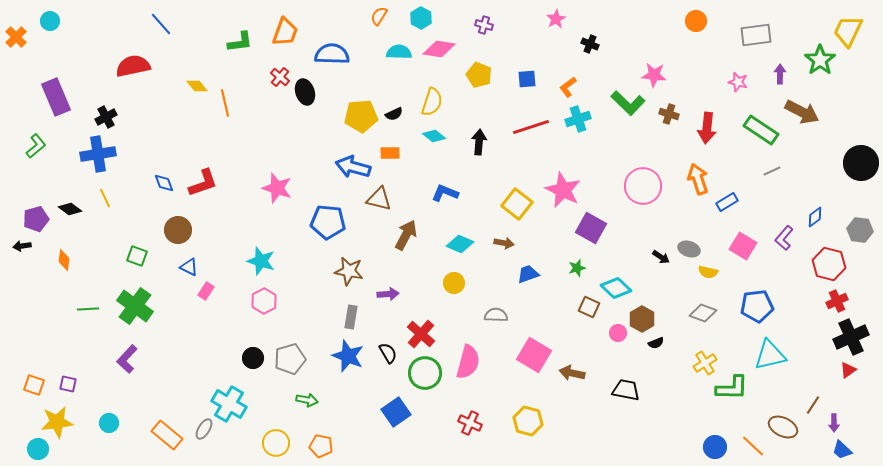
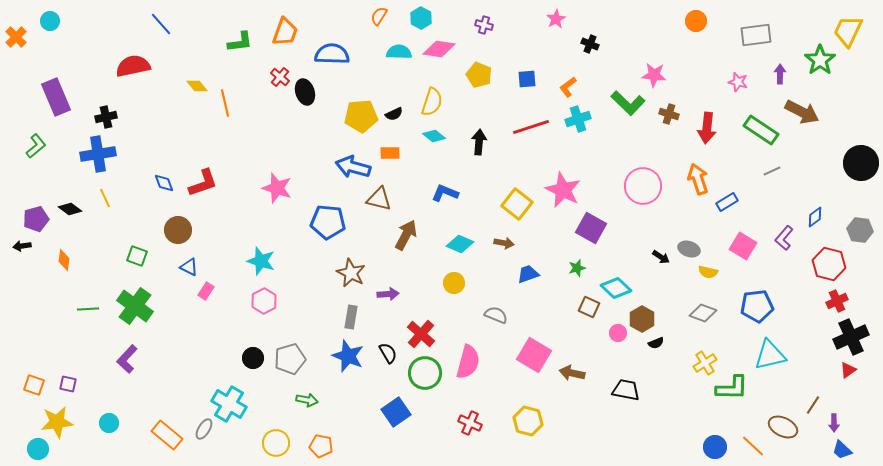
black cross at (106, 117): rotated 15 degrees clockwise
brown star at (349, 271): moved 2 px right, 2 px down; rotated 16 degrees clockwise
gray semicircle at (496, 315): rotated 20 degrees clockwise
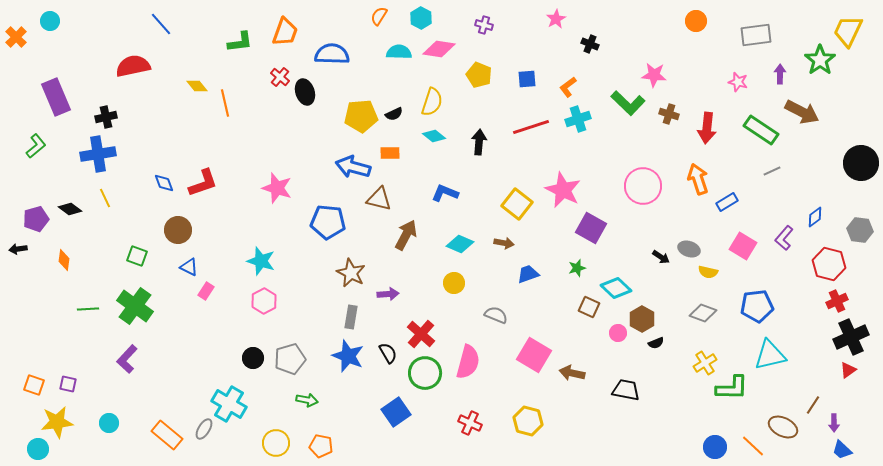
black arrow at (22, 246): moved 4 px left, 3 px down
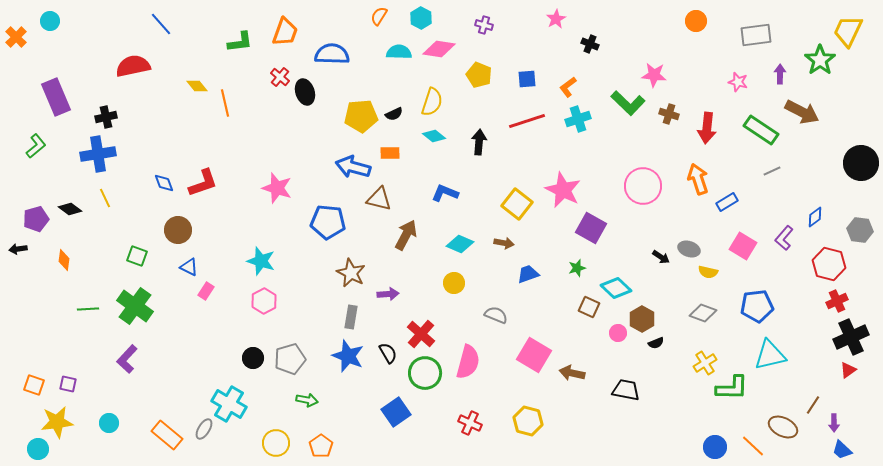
red line at (531, 127): moved 4 px left, 6 px up
orange pentagon at (321, 446): rotated 25 degrees clockwise
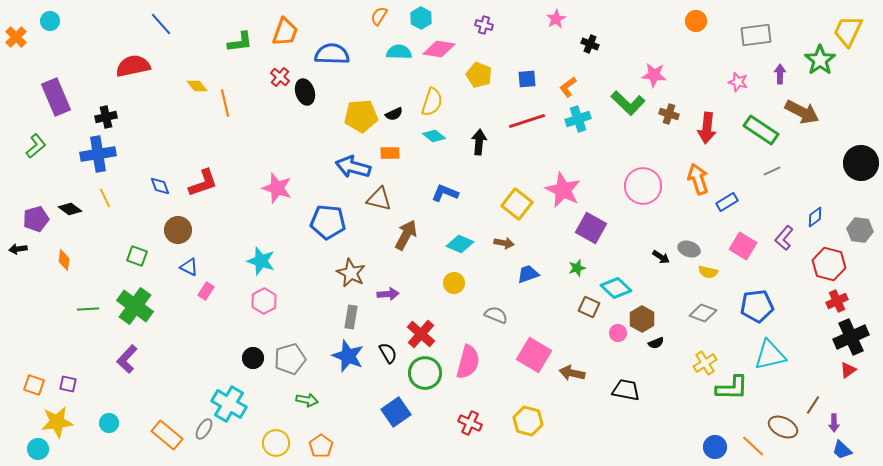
blue diamond at (164, 183): moved 4 px left, 3 px down
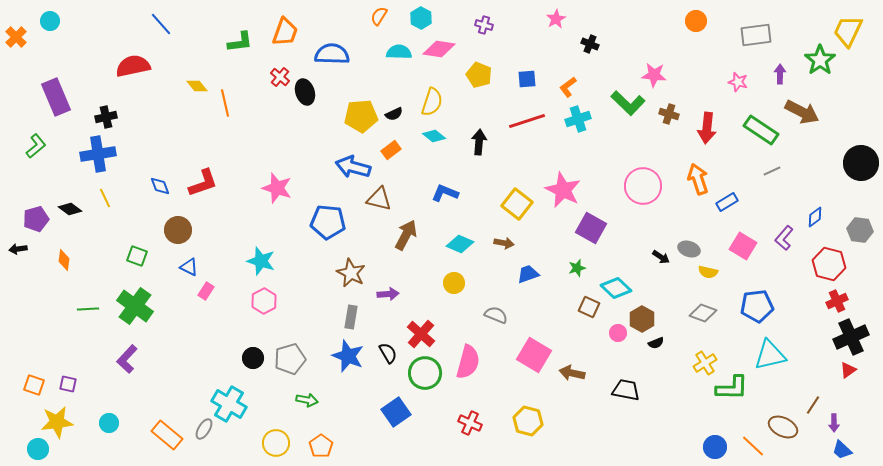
orange rectangle at (390, 153): moved 1 px right, 3 px up; rotated 36 degrees counterclockwise
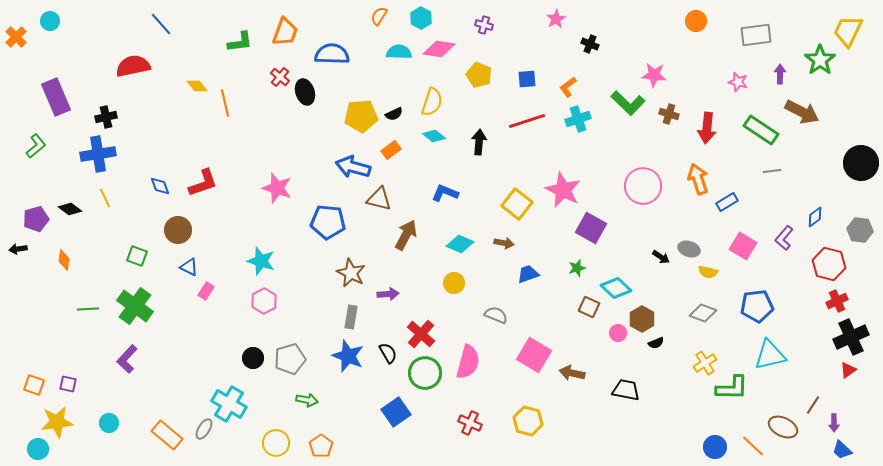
gray line at (772, 171): rotated 18 degrees clockwise
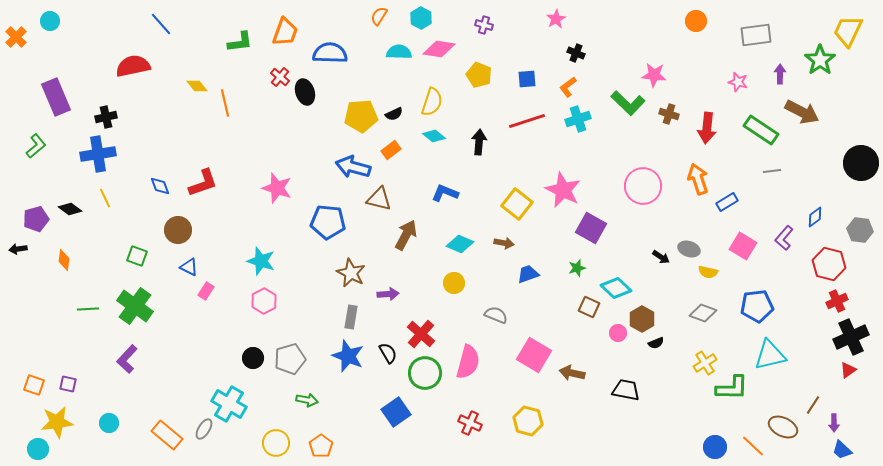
black cross at (590, 44): moved 14 px left, 9 px down
blue semicircle at (332, 54): moved 2 px left, 1 px up
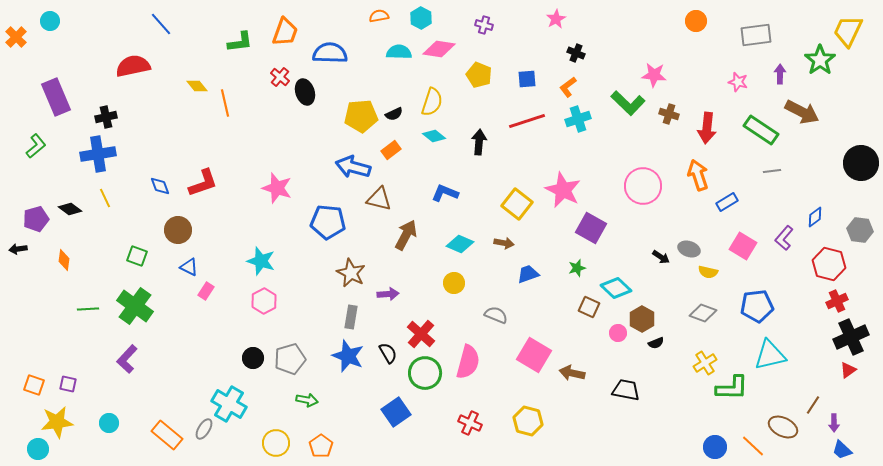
orange semicircle at (379, 16): rotated 48 degrees clockwise
orange arrow at (698, 179): moved 4 px up
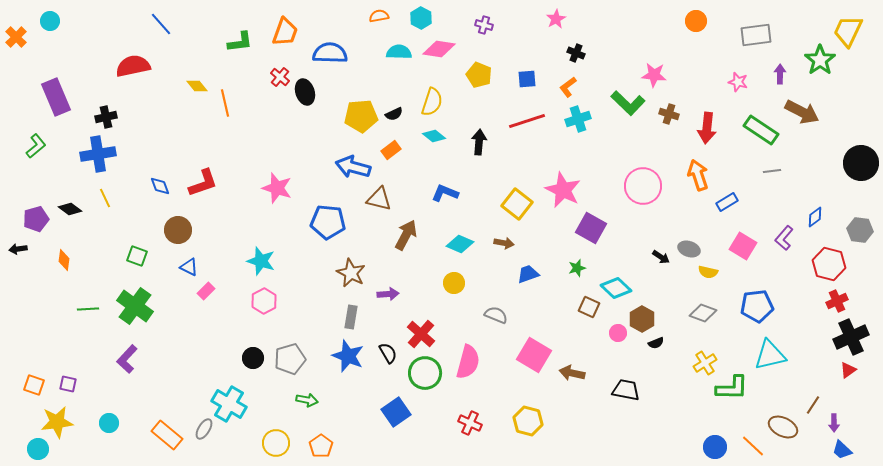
pink rectangle at (206, 291): rotated 12 degrees clockwise
